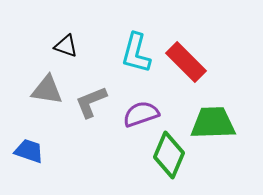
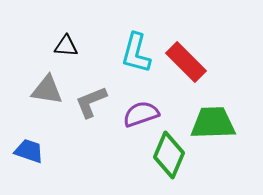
black triangle: rotated 15 degrees counterclockwise
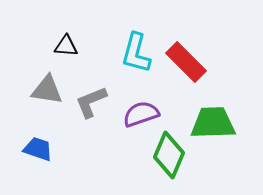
blue trapezoid: moved 9 px right, 2 px up
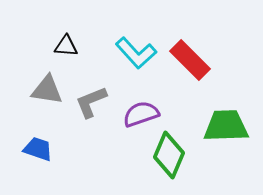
cyan L-shape: rotated 57 degrees counterclockwise
red rectangle: moved 4 px right, 2 px up
green trapezoid: moved 13 px right, 3 px down
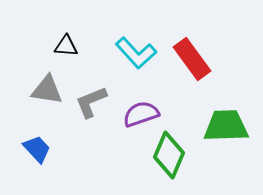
red rectangle: moved 2 px right, 1 px up; rotated 9 degrees clockwise
blue trapezoid: moved 1 px left; rotated 28 degrees clockwise
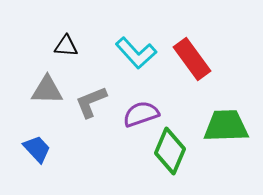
gray triangle: rotated 8 degrees counterclockwise
green diamond: moved 1 px right, 4 px up
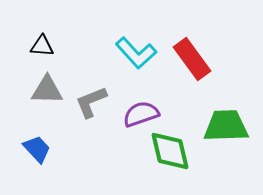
black triangle: moved 24 px left
green diamond: rotated 36 degrees counterclockwise
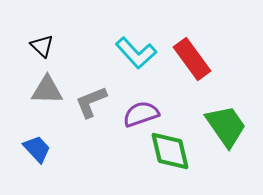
black triangle: rotated 40 degrees clockwise
green trapezoid: rotated 57 degrees clockwise
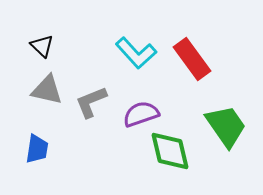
gray triangle: rotated 12 degrees clockwise
blue trapezoid: rotated 52 degrees clockwise
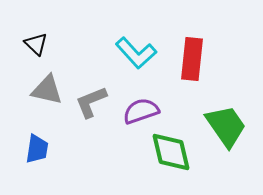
black triangle: moved 6 px left, 2 px up
red rectangle: rotated 42 degrees clockwise
purple semicircle: moved 3 px up
green diamond: moved 1 px right, 1 px down
